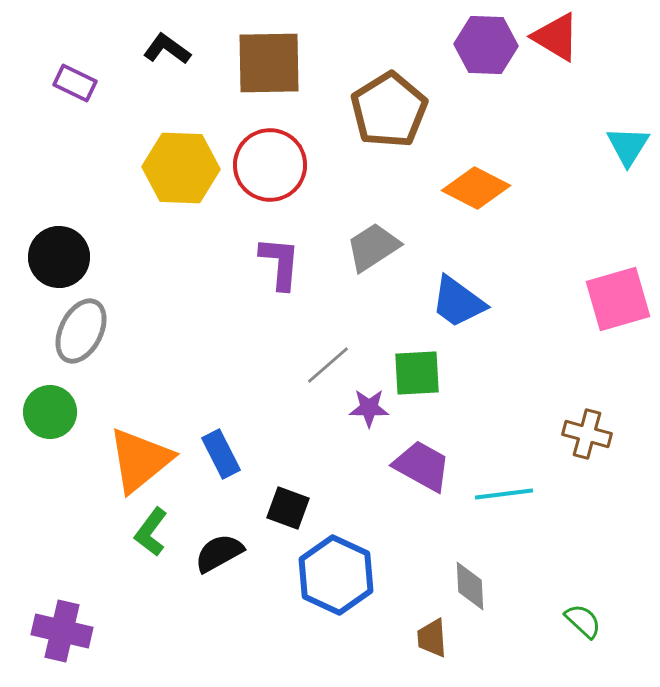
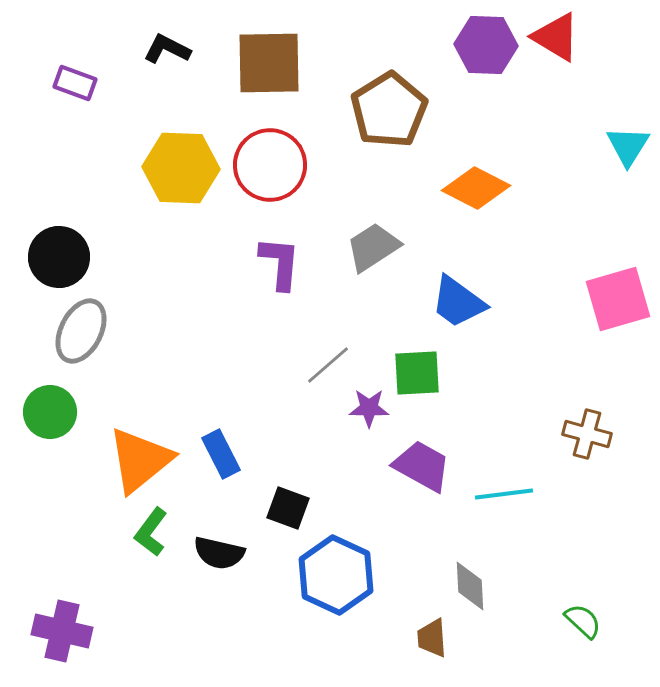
black L-shape: rotated 9 degrees counterclockwise
purple rectangle: rotated 6 degrees counterclockwise
black semicircle: rotated 138 degrees counterclockwise
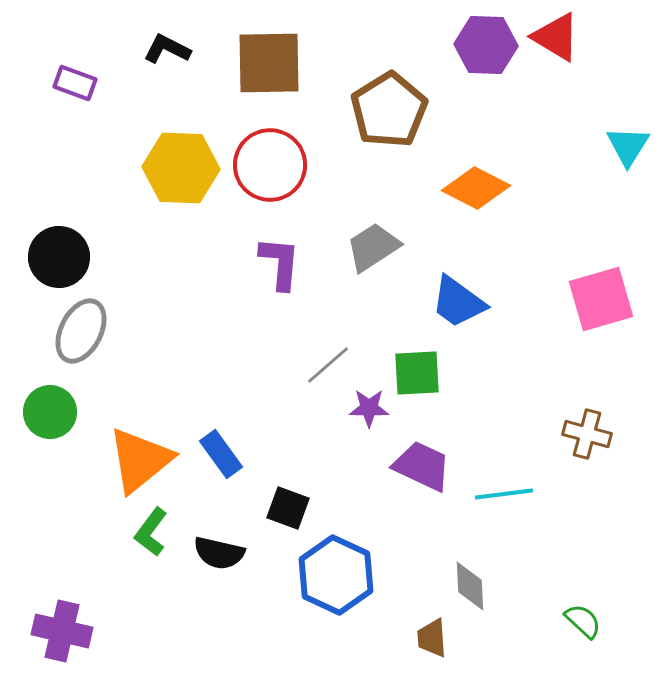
pink square: moved 17 px left
blue rectangle: rotated 9 degrees counterclockwise
purple trapezoid: rotated 4 degrees counterclockwise
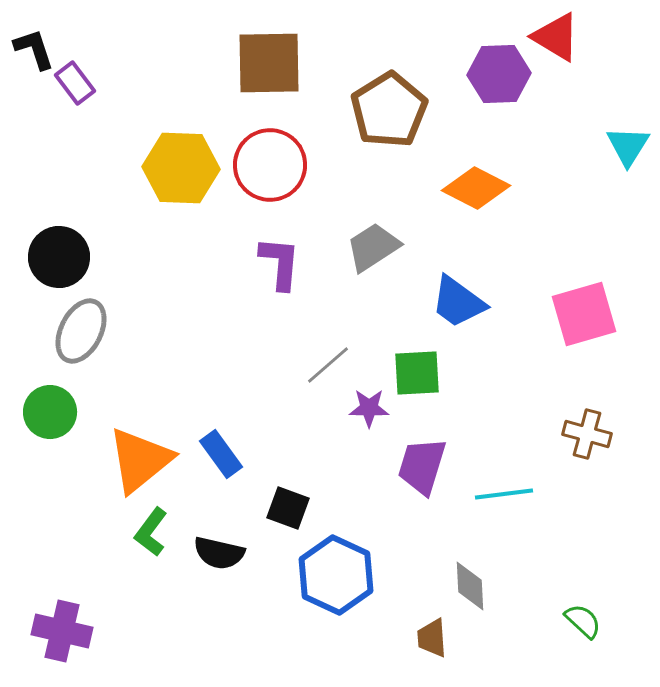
purple hexagon: moved 13 px right, 29 px down; rotated 4 degrees counterclockwise
black L-shape: moved 133 px left; rotated 45 degrees clockwise
purple rectangle: rotated 33 degrees clockwise
pink square: moved 17 px left, 15 px down
purple trapezoid: rotated 98 degrees counterclockwise
